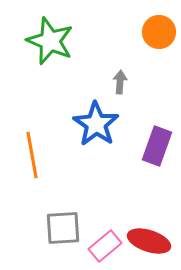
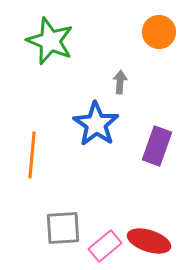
orange line: rotated 15 degrees clockwise
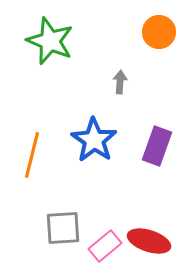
blue star: moved 2 px left, 16 px down
orange line: rotated 9 degrees clockwise
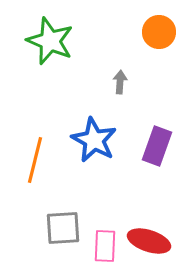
blue star: rotated 6 degrees counterclockwise
orange line: moved 3 px right, 5 px down
pink rectangle: rotated 48 degrees counterclockwise
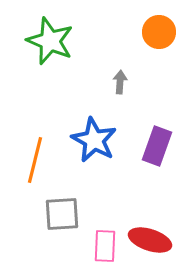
gray square: moved 1 px left, 14 px up
red ellipse: moved 1 px right, 1 px up
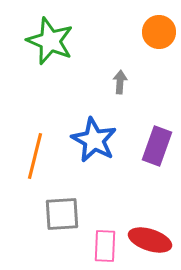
orange line: moved 4 px up
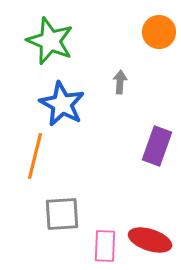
blue star: moved 32 px left, 36 px up
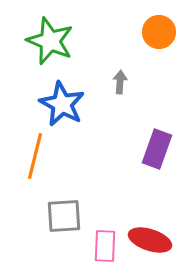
purple rectangle: moved 3 px down
gray square: moved 2 px right, 2 px down
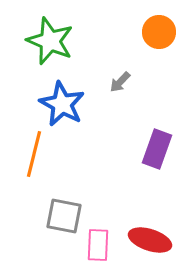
gray arrow: rotated 140 degrees counterclockwise
orange line: moved 1 px left, 2 px up
gray square: rotated 15 degrees clockwise
pink rectangle: moved 7 px left, 1 px up
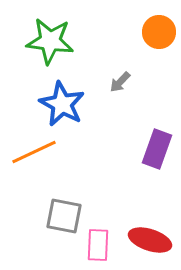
green star: rotated 15 degrees counterclockwise
orange line: moved 2 px up; rotated 51 degrees clockwise
